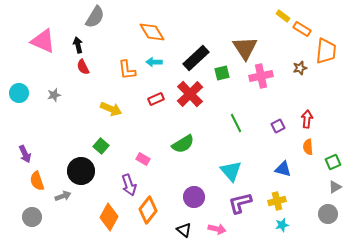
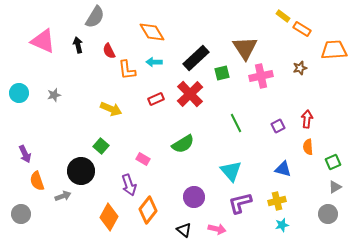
orange trapezoid at (326, 51): moved 8 px right, 1 px up; rotated 100 degrees counterclockwise
red semicircle at (83, 67): moved 26 px right, 16 px up
gray circle at (32, 217): moved 11 px left, 3 px up
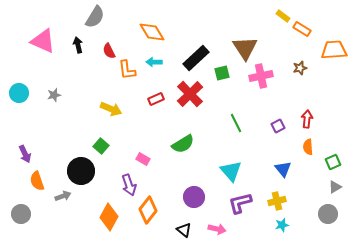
blue triangle at (283, 169): rotated 36 degrees clockwise
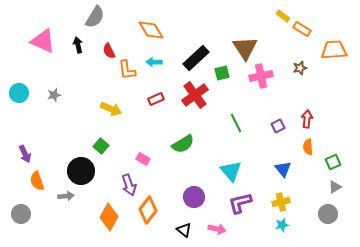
orange diamond at (152, 32): moved 1 px left, 2 px up
red cross at (190, 94): moved 5 px right, 1 px down; rotated 8 degrees clockwise
gray arrow at (63, 196): moved 3 px right; rotated 14 degrees clockwise
yellow cross at (277, 201): moved 4 px right, 1 px down
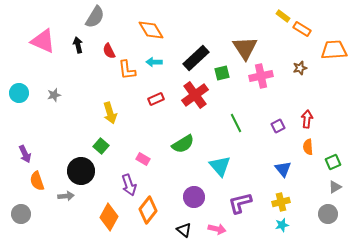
yellow arrow at (111, 109): moved 1 px left, 4 px down; rotated 50 degrees clockwise
cyan triangle at (231, 171): moved 11 px left, 5 px up
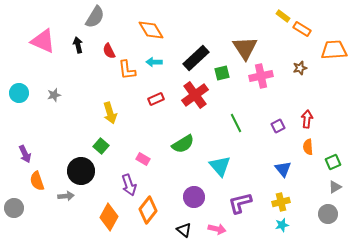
gray circle at (21, 214): moved 7 px left, 6 px up
